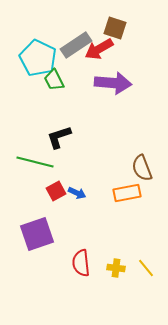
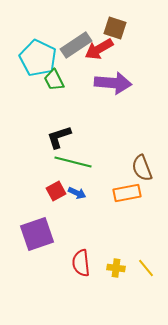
green line: moved 38 px right
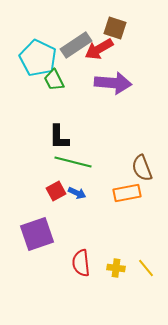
black L-shape: rotated 72 degrees counterclockwise
